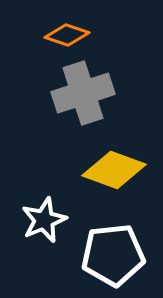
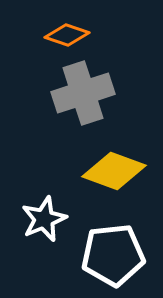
yellow diamond: moved 1 px down
white star: moved 1 px up
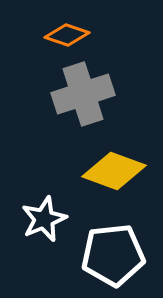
gray cross: moved 1 px down
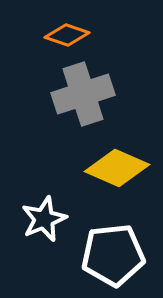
yellow diamond: moved 3 px right, 3 px up; rotated 4 degrees clockwise
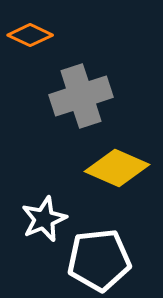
orange diamond: moved 37 px left; rotated 6 degrees clockwise
gray cross: moved 2 px left, 2 px down
white pentagon: moved 14 px left, 5 px down
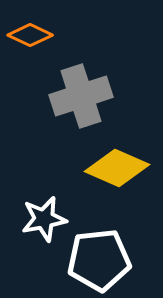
white star: rotated 12 degrees clockwise
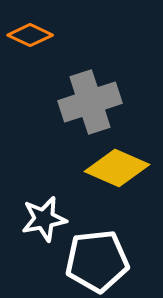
gray cross: moved 9 px right, 6 px down
white pentagon: moved 2 px left, 1 px down
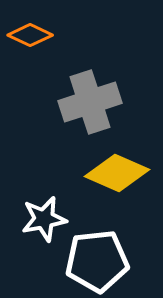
yellow diamond: moved 5 px down
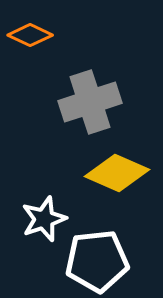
white star: rotated 9 degrees counterclockwise
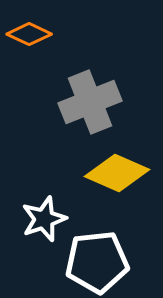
orange diamond: moved 1 px left, 1 px up
gray cross: rotated 4 degrees counterclockwise
white pentagon: moved 1 px down
